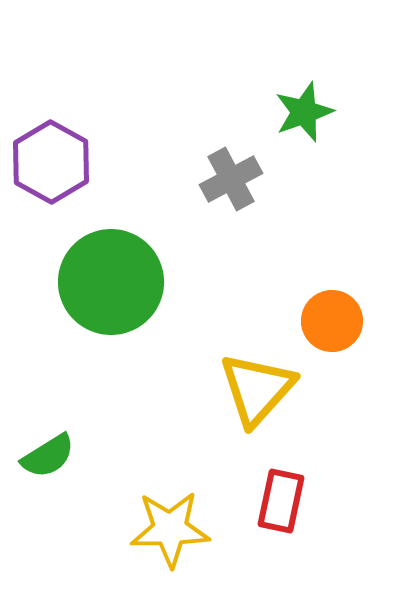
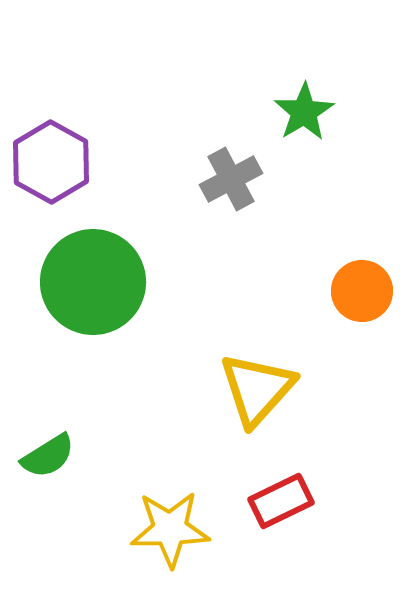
green star: rotated 12 degrees counterclockwise
green circle: moved 18 px left
orange circle: moved 30 px right, 30 px up
red rectangle: rotated 52 degrees clockwise
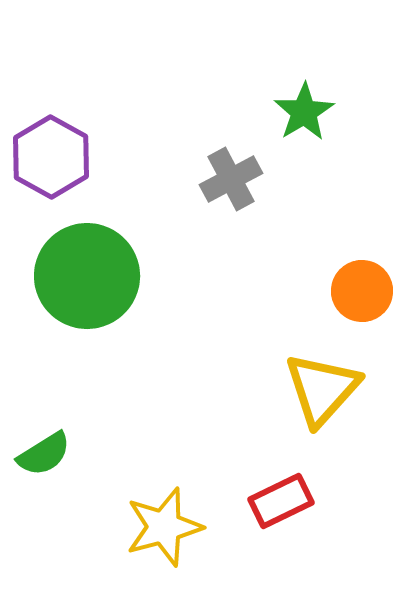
purple hexagon: moved 5 px up
green circle: moved 6 px left, 6 px up
yellow triangle: moved 65 px right
green semicircle: moved 4 px left, 2 px up
yellow star: moved 6 px left, 2 px up; rotated 14 degrees counterclockwise
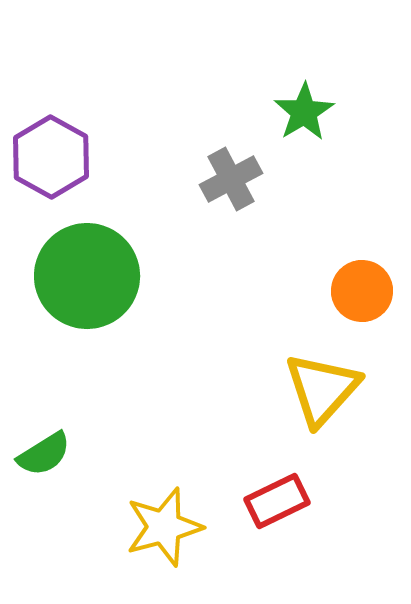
red rectangle: moved 4 px left
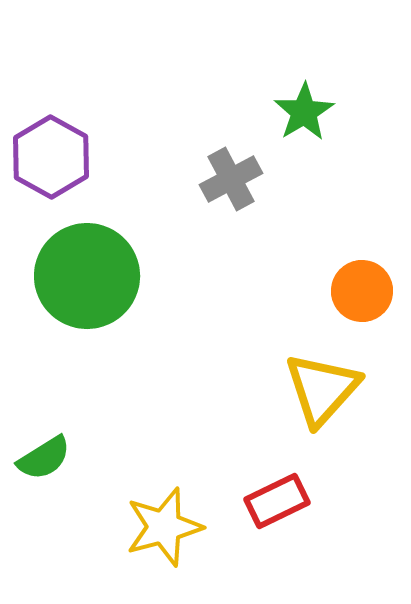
green semicircle: moved 4 px down
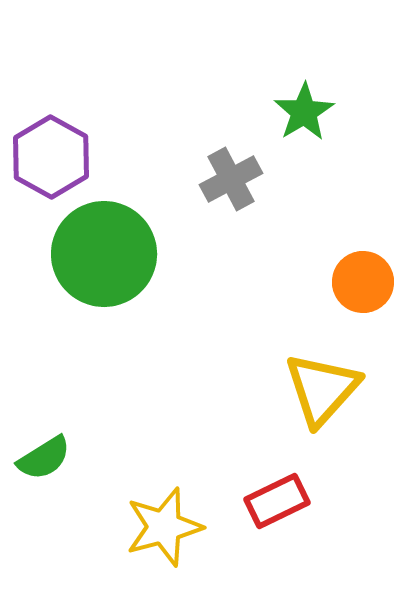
green circle: moved 17 px right, 22 px up
orange circle: moved 1 px right, 9 px up
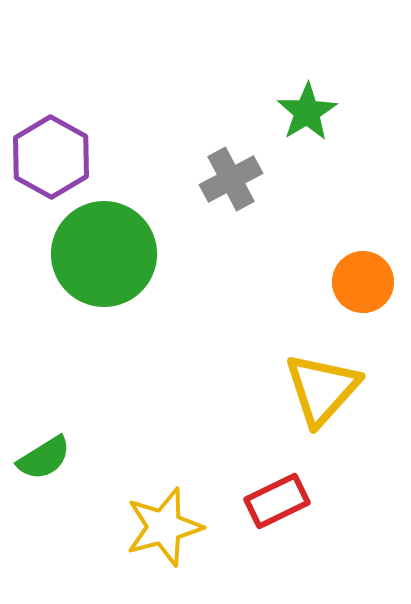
green star: moved 3 px right
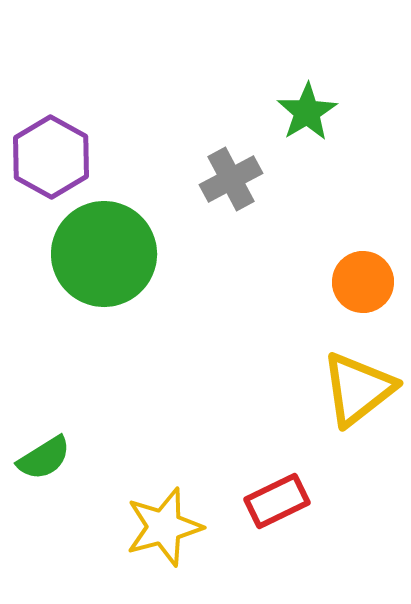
yellow triangle: moved 36 px right; rotated 10 degrees clockwise
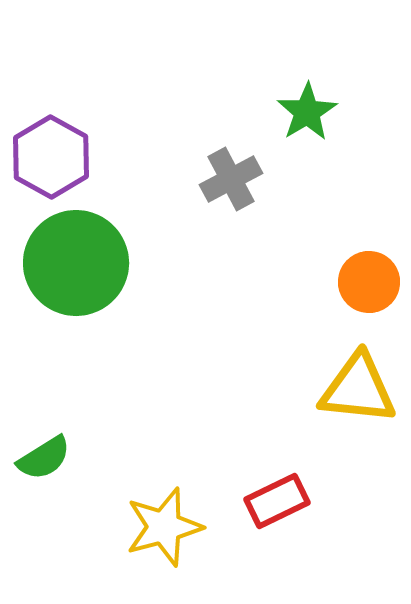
green circle: moved 28 px left, 9 px down
orange circle: moved 6 px right
yellow triangle: rotated 44 degrees clockwise
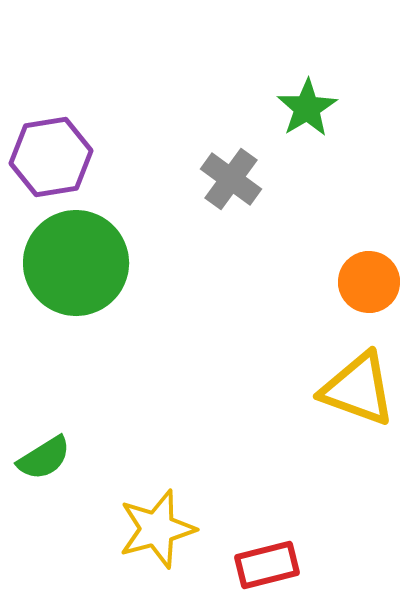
green star: moved 4 px up
purple hexagon: rotated 22 degrees clockwise
gray cross: rotated 26 degrees counterclockwise
yellow triangle: rotated 14 degrees clockwise
red rectangle: moved 10 px left, 64 px down; rotated 12 degrees clockwise
yellow star: moved 7 px left, 2 px down
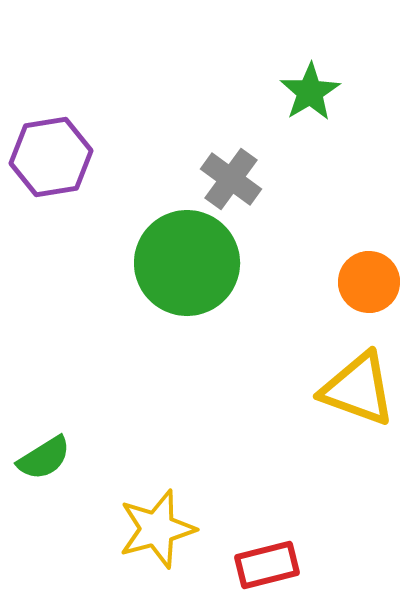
green star: moved 3 px right, 16 px up
green circle: moved 111 px right
